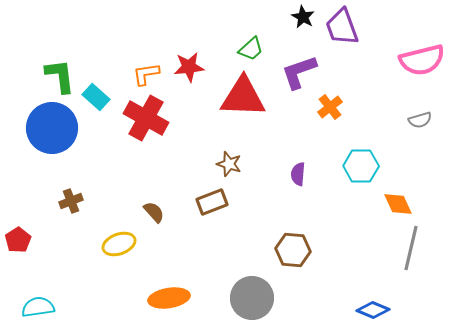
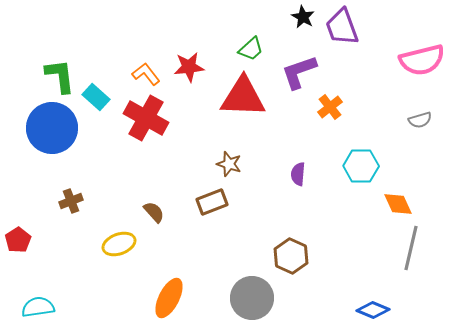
orange L-shape: rotated 60 degrees clockwise
brown hexagon: moved 2 px left, 6 px down; rotated 20 degrees clockwise
orange ellipse: rotated 54 degrees counterclockwise
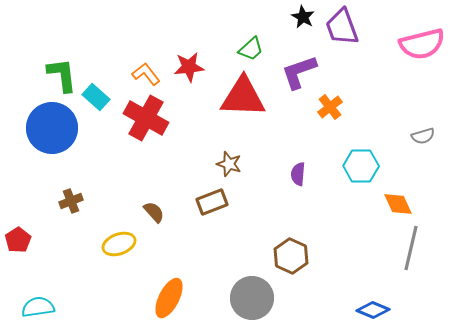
pink semicircle: moved 16 px up
green L-shape: moved 2 px right, 1 px up
gray semicircle: moved 3 px right, 16 px down
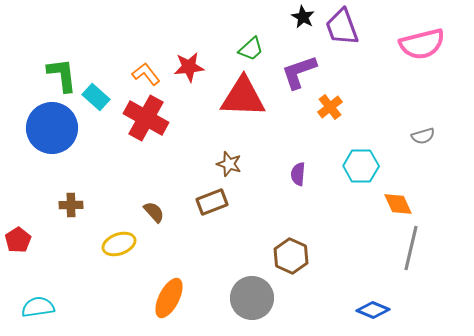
brown cross: moved 4 px down; rotated 20 degrees clockwise
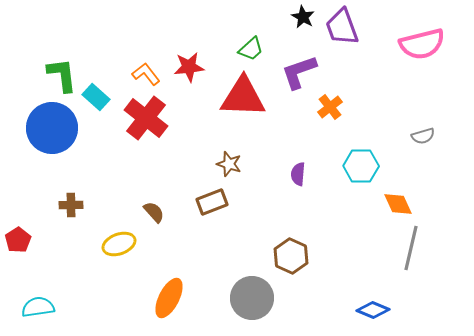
red cross: rotated 9 degrees clockwise
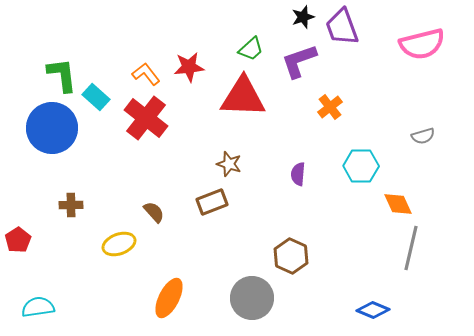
black star: rotated 25 degrees clockwise
purple L-shape: moved 11 px up
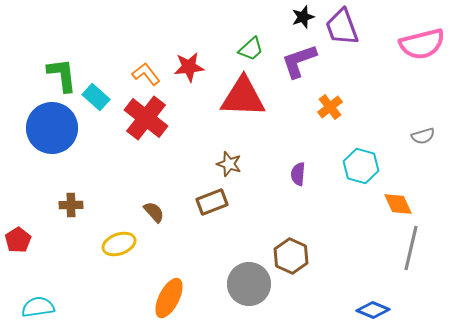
cyan hexagon: rotated 16 degrees clockwise
gray circle: moved 3 px left, 14 px up
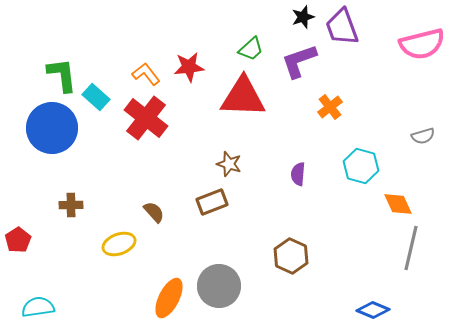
gray circle: moved 30 px left, 2 px down
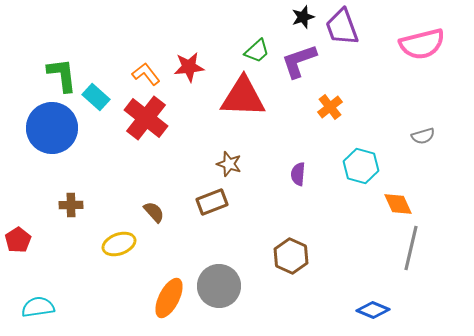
green trapezoid: moved 6 px right, 2 px down
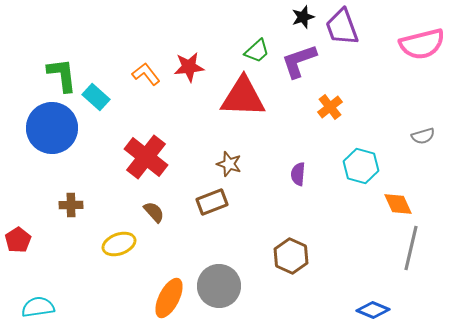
red cross: moved 39 px down
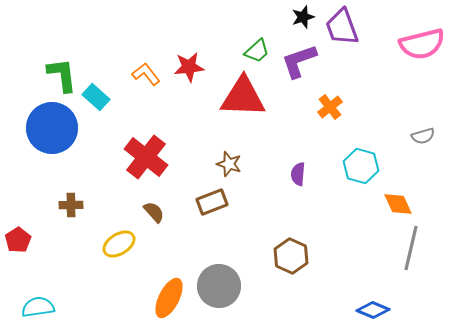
yellow ellipse: rotated 12 degrees counterclockwise
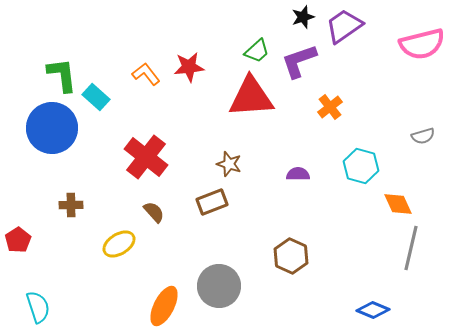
purple trapezoid: moved 2 px right, 1 px up; rotated 75 degrees clockwise
red triangle: moved 8 px right; rotated 6 degrees counterclockwise
purple semicircle: rotated 85 degrees clockwise
orange ellipse: moved 5 px left, 8 px down
cyan semicircle: rotated 80 degrees clockwise
